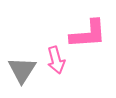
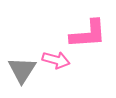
pink arrow: rotated 60 degrees counterclockwise
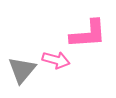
gray triangle: rotated 8 degrees clockwise
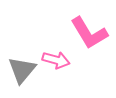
pink L-shape: moved 1 px right, 1 px up; rotated 63 degrees clockwise
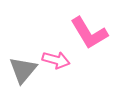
gray triangle: moved 1 px right
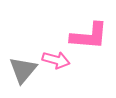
pink L-shape: moved 3 px down; rotated 54 degrees counterclockwise
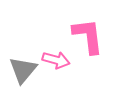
pink L-shape: moved 1 px left; rotated 102 degrees counterclockwise
